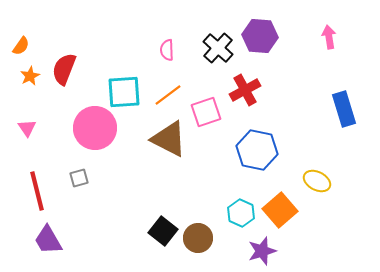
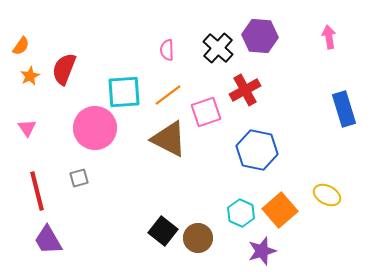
yellow ellipse: moved 10 px right, 14 px down
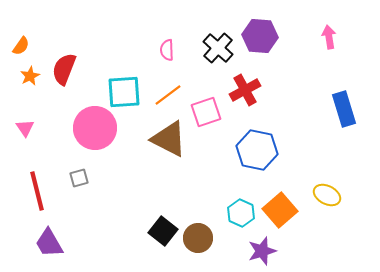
pink triangle: moved 2 px left
purple trapezoid: moved 1 px right, 3 px down
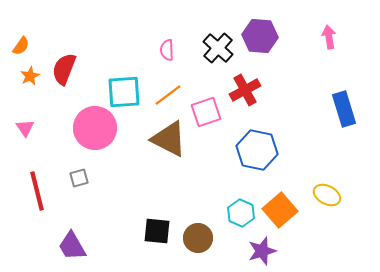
black square: moved 6 px left; rotated 32 degrees counterclockwise
purple trapezoid: moved 23 px right, 3 px down
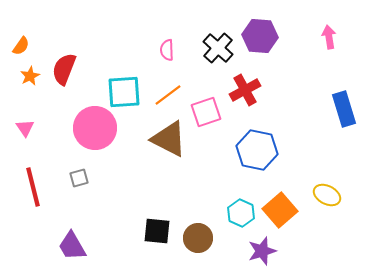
red line: moved 4 px left, 4 px up
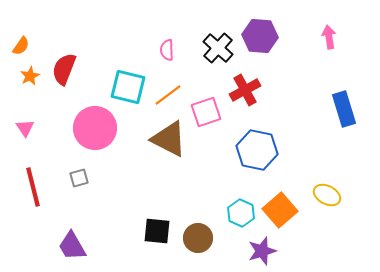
cyan square: moved 4 px right, 5 px up; rotated 18 degrees clockwise
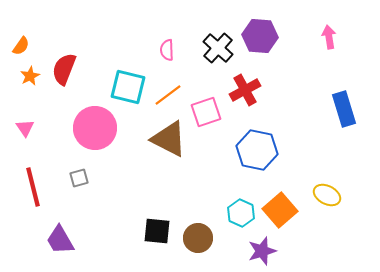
purple trapezoid: moved 12 px left, 6 px up
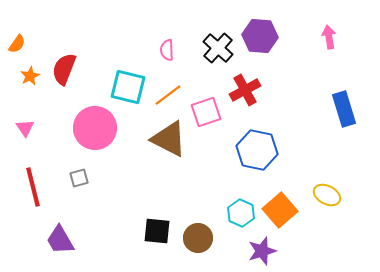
orange semicircle: moved 4 px left, 2 px up
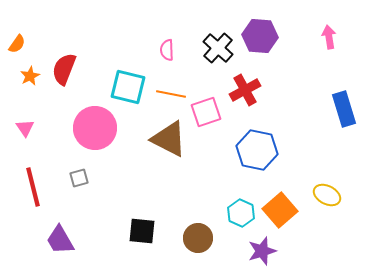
orange line: moved 3 px right, 1 px up; rotated 48 degrees clockwise
black square: moved 15 px left
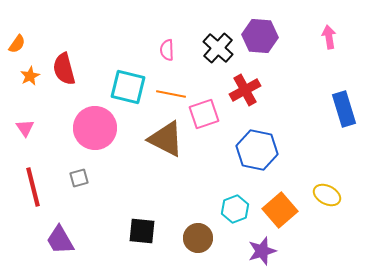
red semicircle: rotated 36 degrees counterclockwise
pink square: moved 2 px left, 2 px down
brown triangle: moved 3 px left
cyan hexagon: moved 6 px left, 4 px up; rotated 16 degrees clockwise
